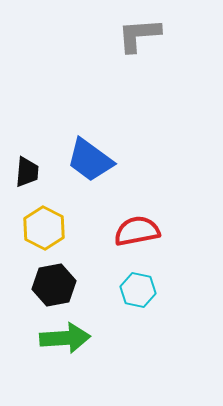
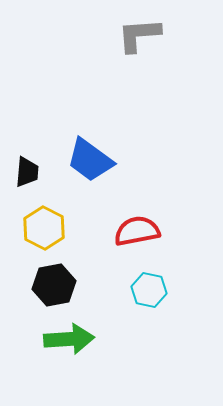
cyan hexagon: moved 11 px right
green arrow: moved 4 px right, 1 px down
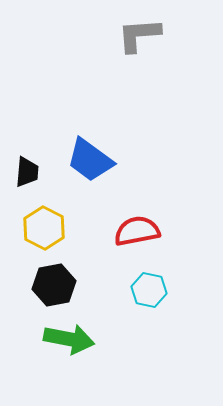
green arrow: rotated 15 degrees clockwise
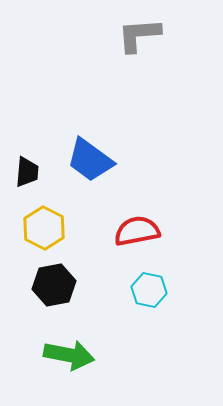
green arrow: moved 16 px down
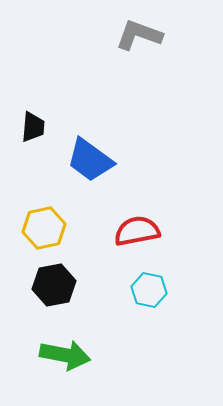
gray L-shape: rotated 24 degrees clockwise
black trapezoid: moved 6 px right, 45 px up
yellow hexagon: rotated 21 degrees clockwise
green arrow: moved 4 px left
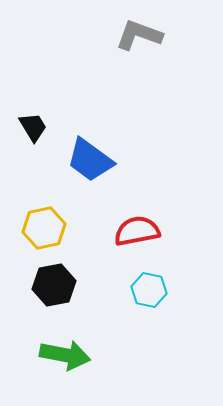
black trapezoid: rotated 36 degrees counterclockwise
